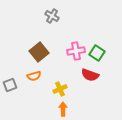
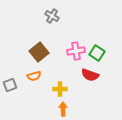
yellow cross: rotated 24 degrees clockwise
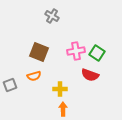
brown square: rotated 30 degrees counterclockwise
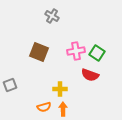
orange semicircle: moved 10 px right, 31 px down
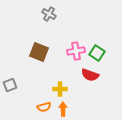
gray cross: moved 3 px left, 2 px up
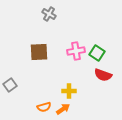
brown square: rotated 24 degrees counterclockwise
red semicircle: moved 13 px right
gray square: rotated 16 degrees counterclockwise
yellow cross: moved 9 px right, 2 px down
orange arrow: rotated 56 degrees clockwise
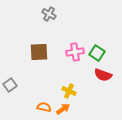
pink cross: moved 1 px left, 1 px down
yellow cross: rotated 24 degrees clockwise
orange semicircle: rotated 152 degrees counterclockwise
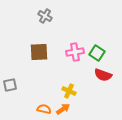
gray cross: moved 4 px left, 2 px down
gray square: rotated 24 degrees clockwise
orange semicircle: moved 2 px down
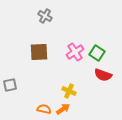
pink cross: rotated 24 degrees counterclockwise
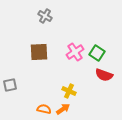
red semicircle: moved 1 px right
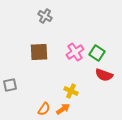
yellow cross: moved 2 px right
orange semicircle: rotated 112 degrees clockwise
